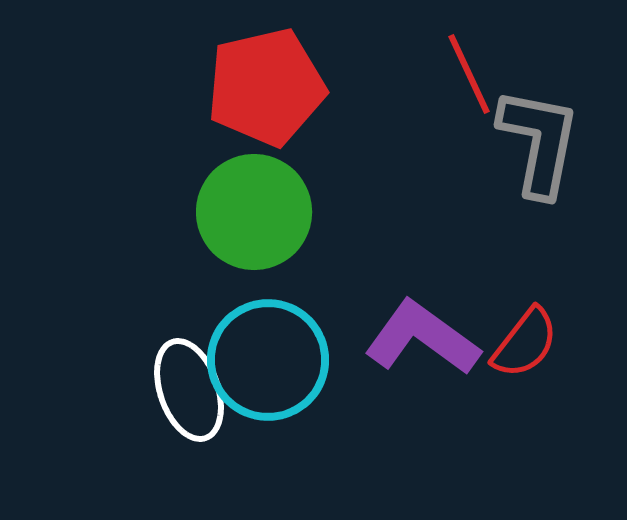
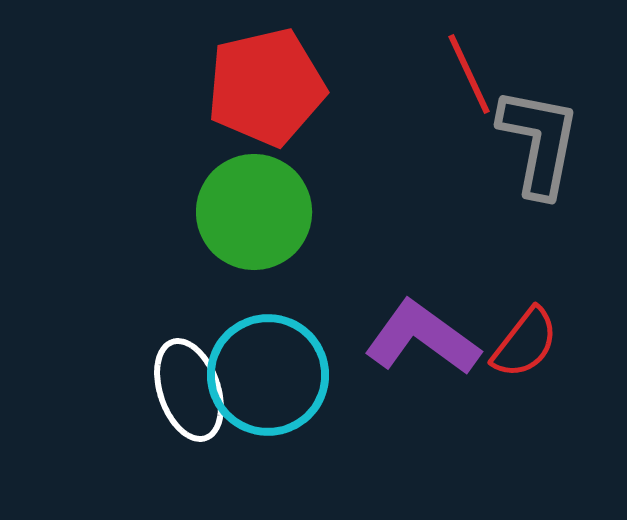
cyan circle: moved 15 px down
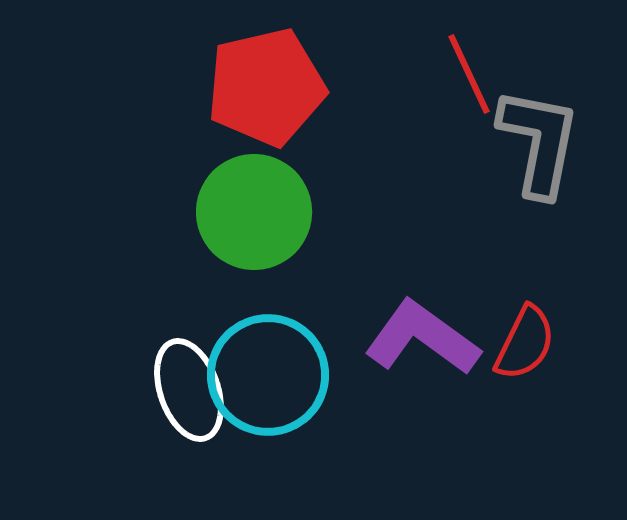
red semicircle: rotated 12 degrees counterclockwise
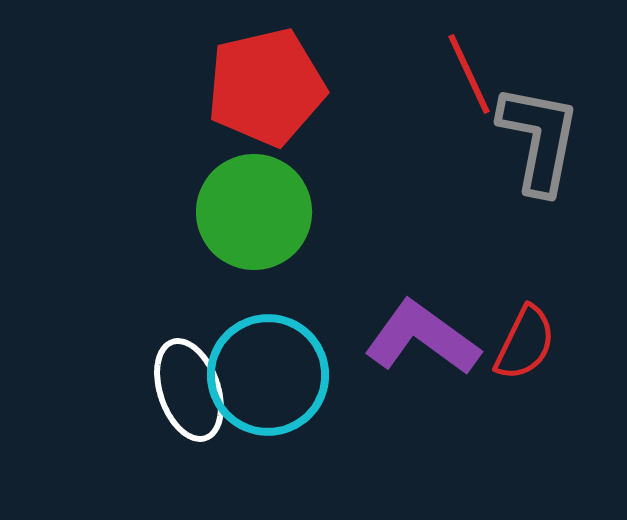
gray L-shape: moved 3 px up
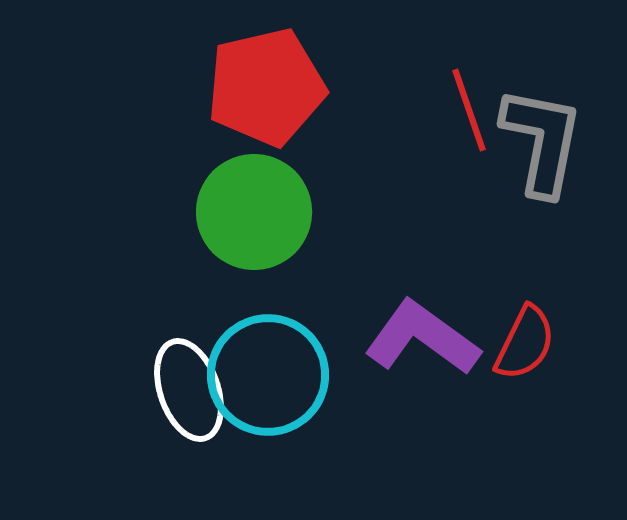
red line: moved 36 px down; rotated 6 degrees clockwise
gray L-shape: moved 3 px right, 2 px down
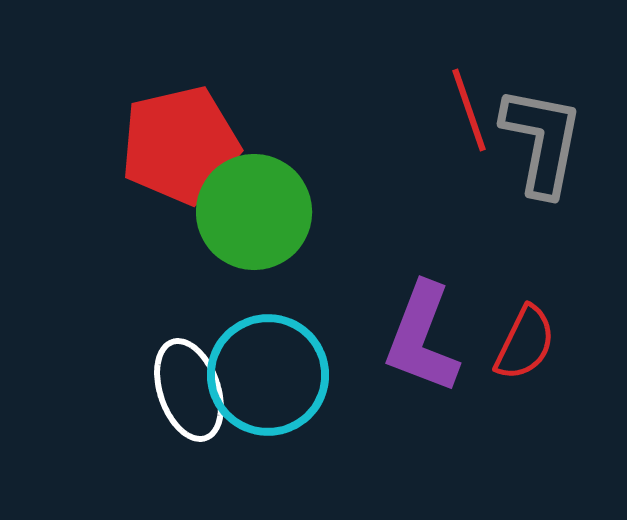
red pentagon: moved 86 px left, 58 px down
purple L-shape: rotated 105 degrees counterclockwise
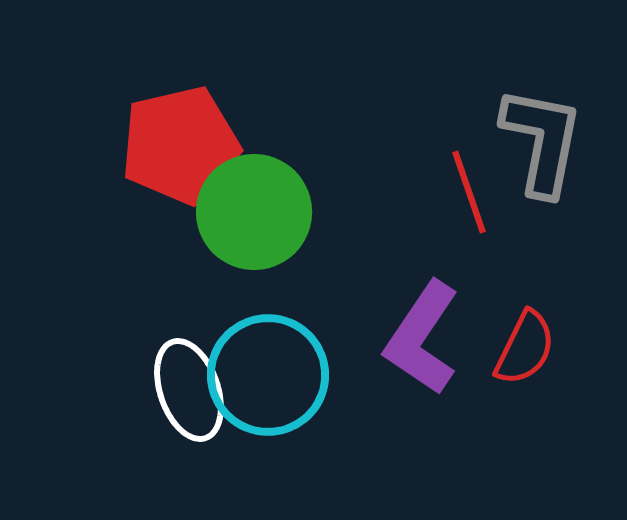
red line: moved 82 px down
purple L-shape: rotated 13 degrees clockwise
red semicircle: moved 5 px down
